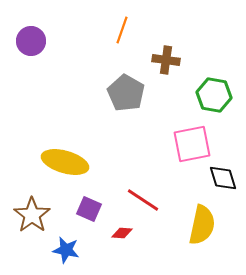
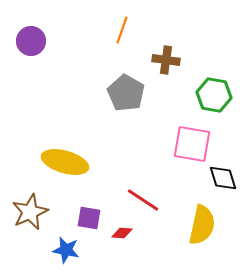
pink square: rotated 21 degrees clockwise
purple square: moved 9 px down; rotated 15 degrees counterclockwise
brown star: moved 2 px left, 3 px up; rotated 12 degrees clockwise
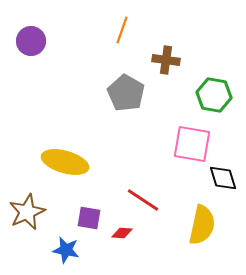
brown star: moved 3 px left
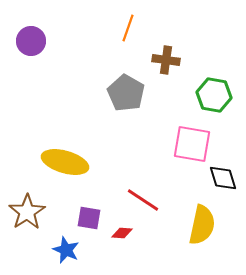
orange line: moved 6 px right, 2 px up
brown star: rotated 9 degrees counterclockwise
blue star: rotated 12 degrees clockwise
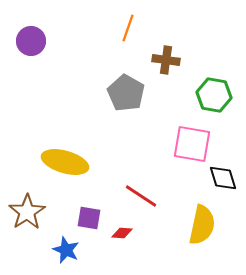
red line: moved 2 px left, 4 px up
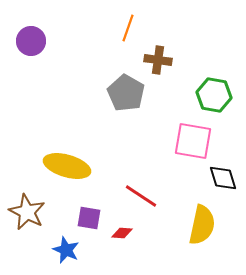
brown cross: moved 8 px left
pink square: moved 1 px right, 3 px up
yellow ellipse: moved 2 px right, 4 px down
brown star: rotated 12 degrees counterclockwise
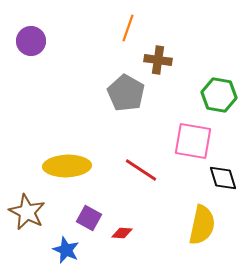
green hexagon: moved 5 px right
yellow ellipse: rotated 18 degrees counterclockwise
red line: moved 26 px up
purple square: rotated 20 degrees clockwise
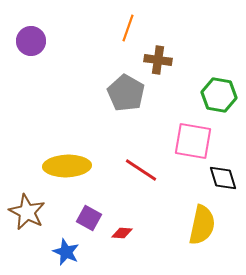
blue star: moved 2 px down
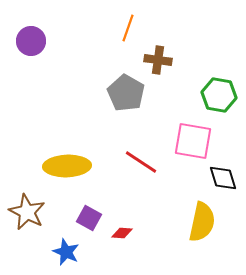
red line: moved 8 px up
yellow semicircle: moved 3 px up
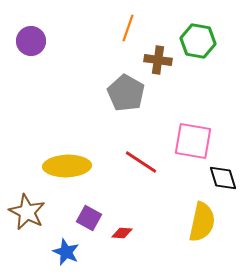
green hexagon: moved 21 px left, 54 px up
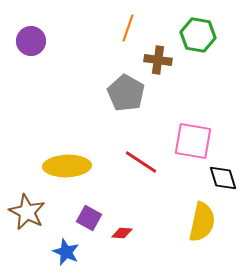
green hexagon: moved 6 px up
